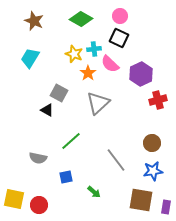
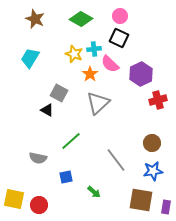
brown star: moved 1 px right, 2 px up
orange star: moved 2 px right, 1 px down
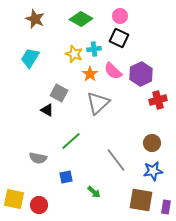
pink semicircle: moved 3 px right, 7 px down
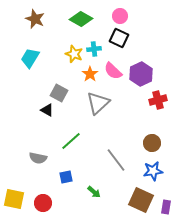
brown square: rotated 15 degrees clockwise
red circle: moved 4 px right, 2 px up
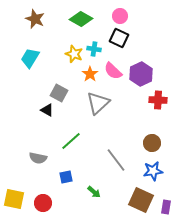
cyan cross: rotated 16 degrees clockwise
red cross: rotated 18 degrees clockwise
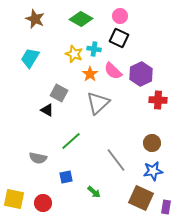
brown square: moved 2 px up
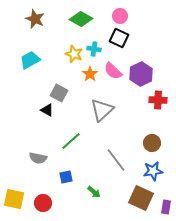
cyan trapezoid: moved 2 px down; rotated 30 degrees clockwise
gray triangle: moved 4 px right, 7 px down
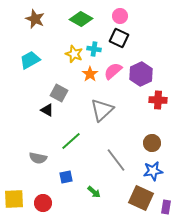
pink semicircle: rotated 96 degrees clockwise
yellow square: rotated 15 degrees counterclockwise
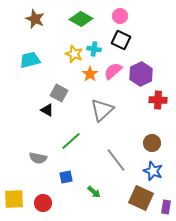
black square: moved 2 px right, 2 px down
cyan trapezoid: rotated 15 degrees clockwise
blue star: rotated 30 degrees clockwise
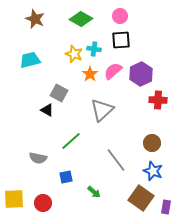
black square: rotated 30 degrees counterclockwise
brown square: rotated 10 degrees clockwise
